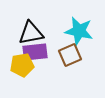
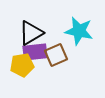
black triangle: rotated 20 degrees counterclockwise
brown square: moved 14 px left
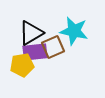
cyan star: moved 5 px left
brown square: moved 3 px left, 8 px up
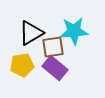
cyan star: rotated 16 degrees counterclockwise
brown square: rotated 15 degrees clockwise
purple rectangle: moved 20 px right, 16 px down; rotated 45 degrees clockwise
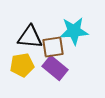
black triangle: moved 1 px left, 4 px down; rotated 36 degrees clockwise
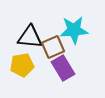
cyan star: moved 1 px up
brown square: rotated 15 degrees counterclockwise
purple rectangle: moved 8 px right; rotated 20 degrees clockwise
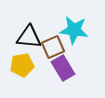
cyan star: rotated 12 degrees clockwise
black triangle: moved 1 px left
